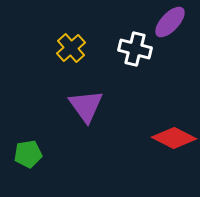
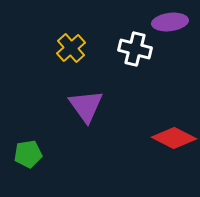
purple ellipse: rotated 40 degrees clockwise
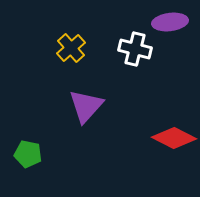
purple triangle: rotated 18 degrees clockwise
green pentagon: rotated 20 degrees clockwise
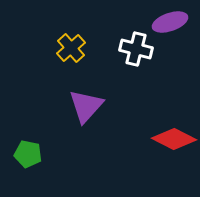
purple ellipse: rotated 12 degrees counterclockwise
white cross: moved 1 px right
red diamond: moved 1 px down
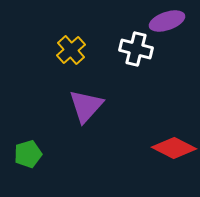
purple ellipse: moved 3 px left, 1 px up
yellow cross: moved 2 px down
red diamond: moved 9 px down
green pentagon: rotated 28 degrees counterclockwise
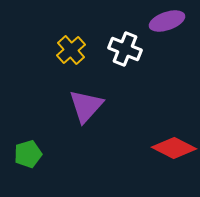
white cross: moved 11 px left; rotated 8 degrees clockwise
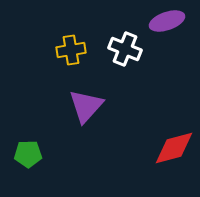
yellow cross: rotated 32 degrees clockwise
red diamond: rotated 42 degrees counterclockwise
green pentagon: rotated 16 degrees clockwise
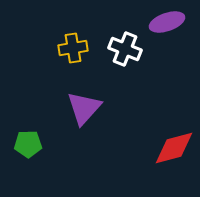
purple ellipse: moved 1 px down
yellow cross: moved 2 px right, 2 px up
purple triangle: moved 2 px left, 2 px down
green pentagon: moved 10 px up
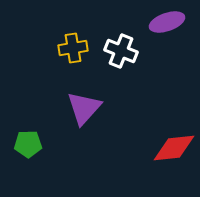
white cross: moved 4 px left, 2 px down
red diamond: rotated 9 degrees clockwise
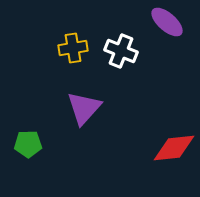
purple ellipse: rotated 60 degrees clockwise
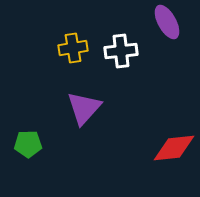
purple ellipse: rotated 20 degrees clockwise
white cross: rotated 28 degrees counterclockwise
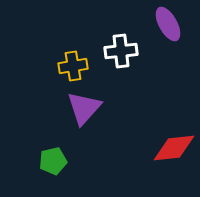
purple ellipse: moved 1 px right, 2 px down
yellow cross: moved 18 px down
green pentagon: moved 25 px right, 17 px down; rotated 12 degrees counterclockwise
